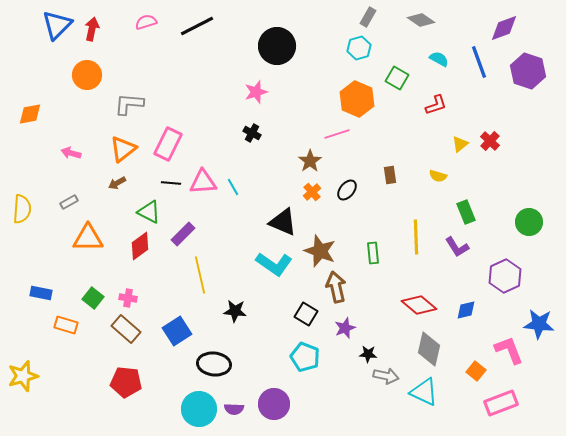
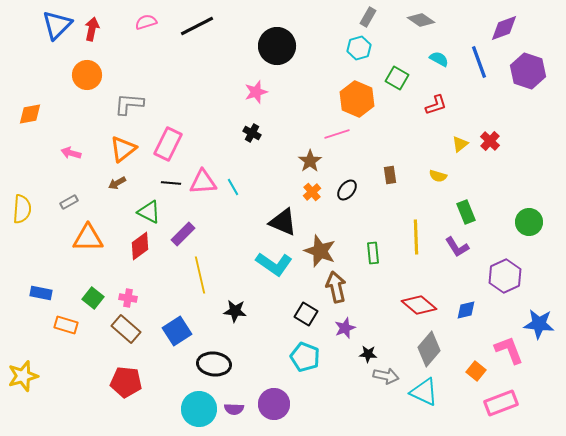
gray diamond at (429, 349): rotated 28 degrees clockwise
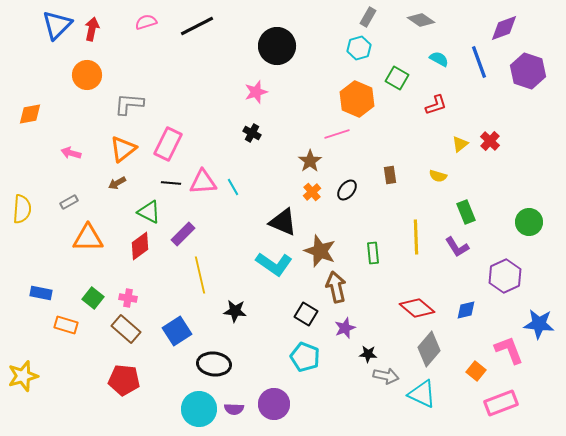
red diamond at (419, 305): moved 2 px left, 3 px down
red pentagon at (126, 382): moved 2 px left, 2 px up
cyan triangle at (424, 392): moved 2 px left, 2 px down
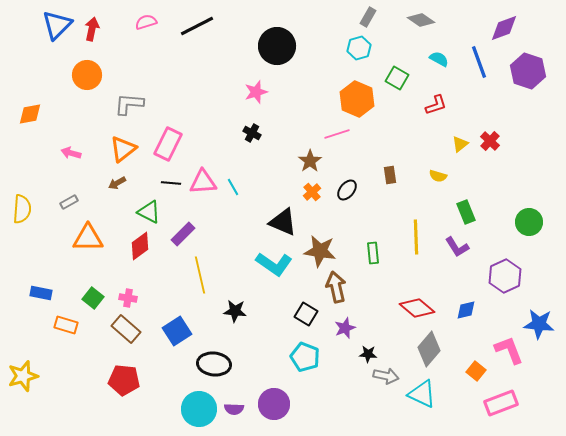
brown star at (320, 251): rotated 12 degrees counterclockwise
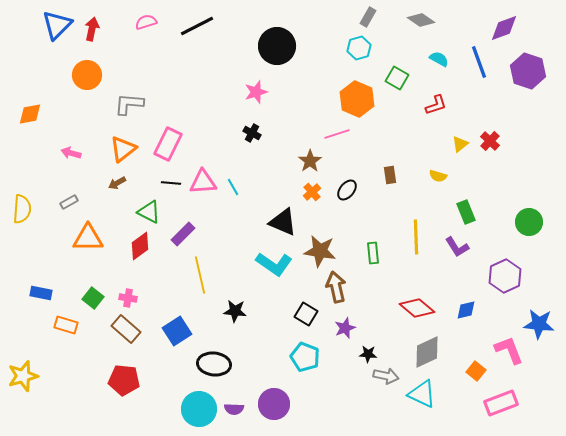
gray diamond at (429, 349): moved 2 px left, 3 px down; rotated 24 degrees clockwise
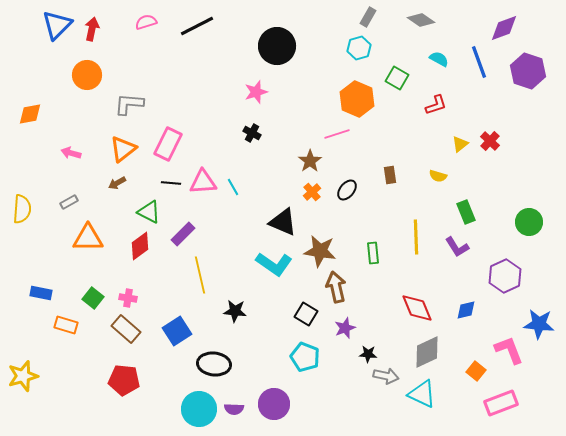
red diamond at (417, 308): rotated 28 degrees clockwise
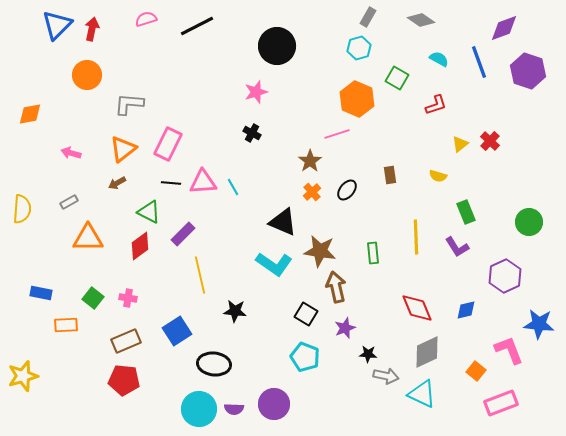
pink semicircle at (146, 22): moved 3 px up
orange rectangle at (66, 325): rotated 20 degrees counterclockwise
brown rectangle at (126, 329): moved 12 px down; rotated 64 degrees counterclockwise
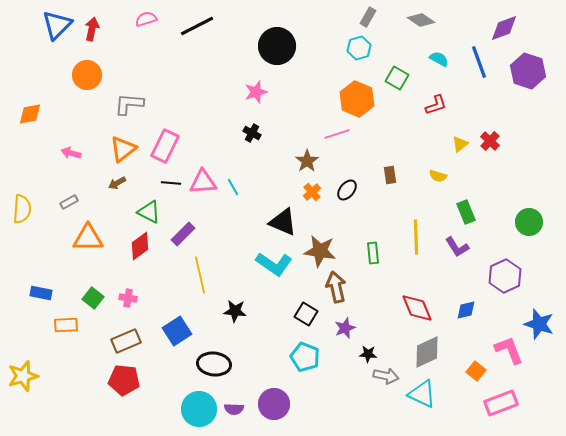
pink rectangle at (168, 144): moved 3 px left, 2 px down
brown star at (310, 161): moved 3 px left
blue star at (539, 324): rotated 12 degrees clockwise
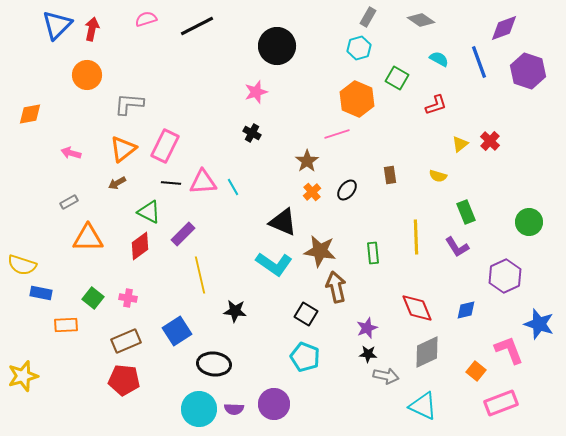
yellow semicircle at (22, 209): moved 56 px down; rotated 104 degrees clockwise
purple star at (345, 328): moved 22 px right
cyan triangle at (422, 394): moved 1 px right, 12 px down
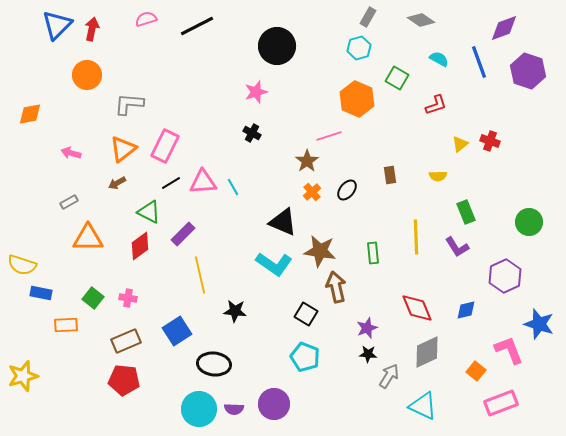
pink line at (337, 134): moved 8 px left, 2 px down
red cross at (490, 141): rotated 24 degrees counterclockwise
yellow semicircle at (438, 176): rotated 18 degrees counterclockwise
black line at (171, 183): rotated 36 degrees counterclockwise
gray arrow at (386, 376): moved 3 px right; rotated 70 degrees counterclockwise
